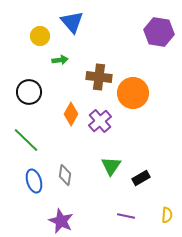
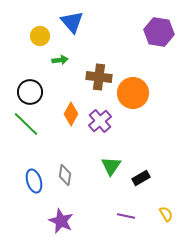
black circle: moved 1 px right
green line: moved 16 px up
yellow semicircle: moved 1 px left, 1 px up; rotated 35 degrees counterclockwise
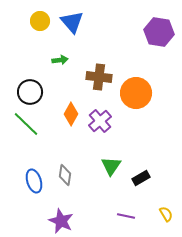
yellow circle: moved 15 px up
orange circle: moved 3 px right
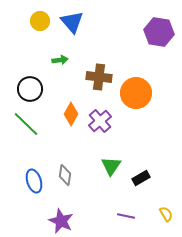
black circle: moved 3 px up
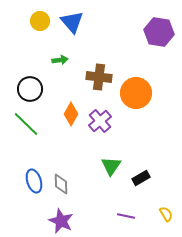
gray diamond: moved 4 px left, 9 px down; rotated 10 degrees counterclockwise
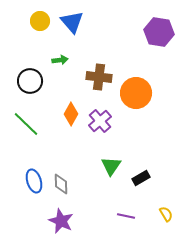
black circle: moved 8 px up
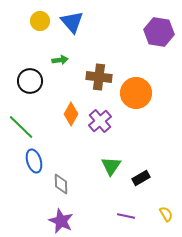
green line: moved 5 px left, 3 px down
blue ellipse: moved 20 px up
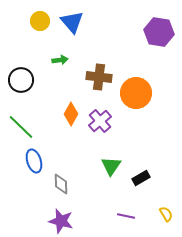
black circle: moved 9 px left, 1 px up
purple star: rotated 10 degrees counterclockwise
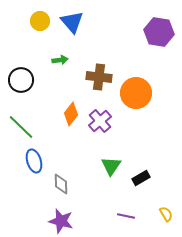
orange diamond: rotated 10 degrees clockwise
